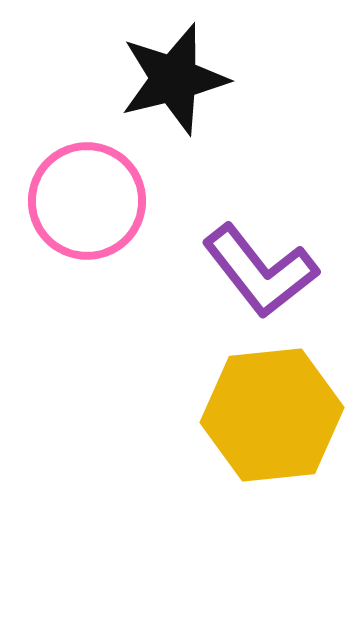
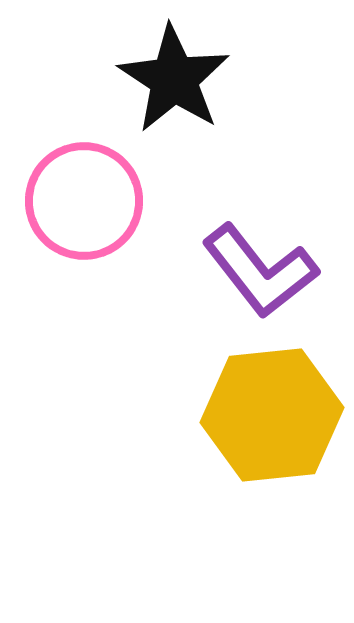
black star: rotated 25 degrees counterclockwise
pink circle: moved 3 px left
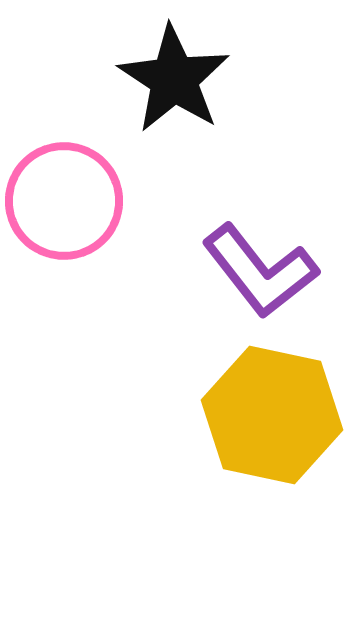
pink circle: moved 20 px left
yellow hexagon: rotated 18 degrees clockwise
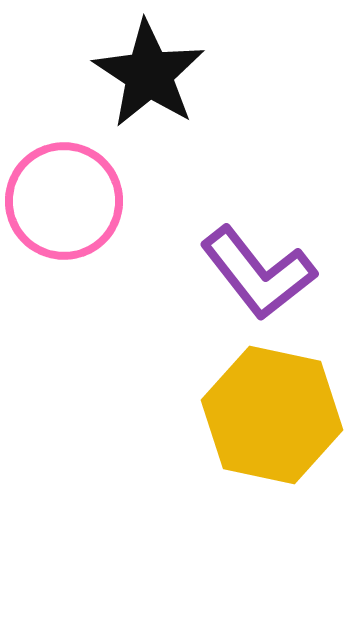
black star: moved 25 px left, 5 px up
purple L-shape: moved 2 px left, 2 px down
